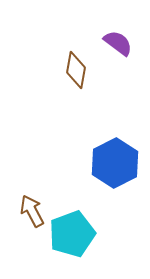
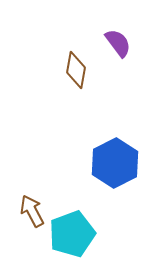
purple semicircle: rotated 16 degrees clockwise
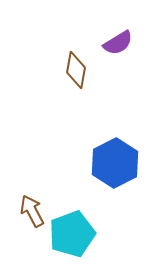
purple semicircle: rotated 96 degrees clockwise
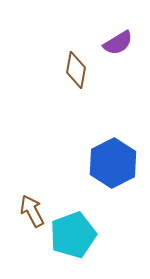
blue hexagon: moved 2 px left
cyan pentagon: moved 1 px right, 1 px down
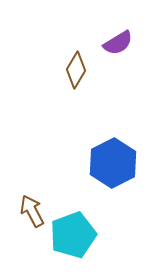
brown diamond: rotated 21 degrees clockwise
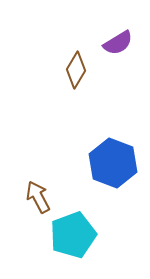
blue hexagon: rotated 12 degrees counterclockwise
brown arrow: moved 6 px right, 14 px up
